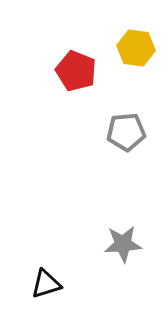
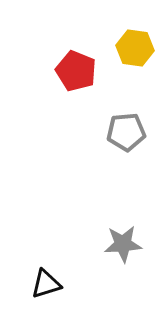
yellow hexagon: moved 1 px left
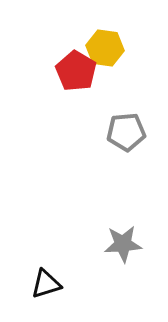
yellow hexagon: moved 30 px left
red pentagon: rotated 9 degrees clockwise
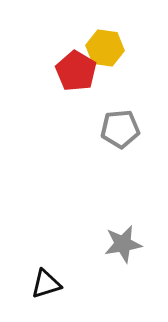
gray pentagon: moved 6 px left, 3 px up
gray star: rotated 6 degrees counterclockwise
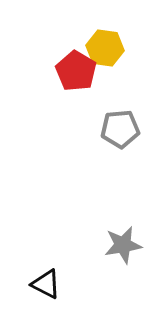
gray star: moved 1 px down
black triangle: rotated 44 degrees clockwise
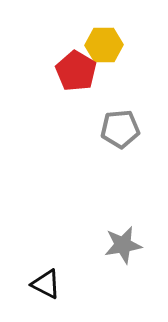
yellow hexagon: moved 1 px left, 3 px up; rotated 9 degrees counterclockwise
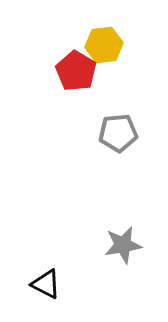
yellow hexagon: rotated 6 degrees counterclockwise
gray pentagon: moved 2 px left, 4 px down
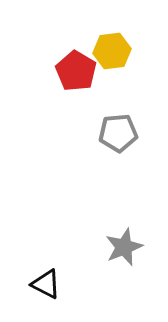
yellow hexagon: moved 8 px right, 6 px down
gray star: moved 1 px right, 2 px down; rotated 12 degrees counterclockwise
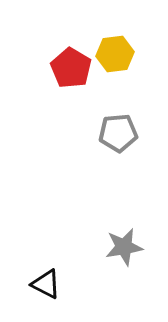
yellow hexagon: moved 3 px right, 3 px down
red pentagon: moved 5 px left, 3 px up
gray star: rotated 12 degrees clockwise
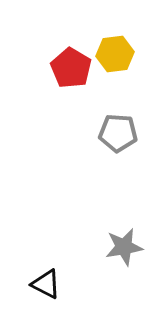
gray pentagon: rotated 9 degrees clockwise
